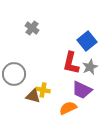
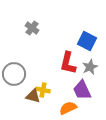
blue square: rotated 24 degrees counterclockwise
red L-shape: moved 3 px left
purple trapezoid: rotated 40 degrees clockwise
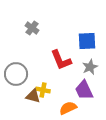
blue square: rotated 30 degrees counterclockwise
red L-shape: moved 7 px left, 3 px up; rotated 35 degrees counterclockwise
gray circle: moved 2 px right
purple trapezoid: moved 2 px right
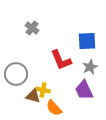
orange semicircle: moved 14 px left; rotated 108 degrees counterclockwise
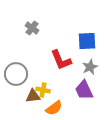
brown triangle: rotated 21 degrees counterclockwise
orange semicircle: rotated 84 degrees counterclockwise
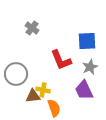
orange semicircle: rotated 72 degrees counterclockwise
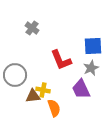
blue square: moved 6 px right, 5 px down
gray star: moved 1 px right, 1 px down
gray circle: moved 1 px left, 1 px down
purple trapezoid: moved 3 px left, 1 px up
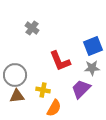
blue square: rotated 18 degrees counterclockwise
red L-shape: moved 1 px left, 1 px down
gray star: moved 1 px right; rotated 21 degrees clockwise
purple trapezoid: rotated 70 degrees clockwise
brown triangle: moved 16 px left
orange semicircle: rotated 48 degrees clockwise
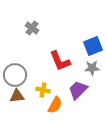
purple trapezoid: moved 3 px left, 1 px down
orange semicircle: moved 1 px right, 3 px up
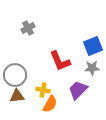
gray cross: moved 4 px left; rotated 24 degrees clockwise
orange semicircle: moved 5 px left, 1 px up
